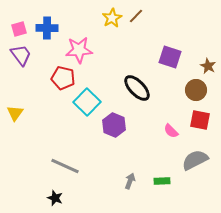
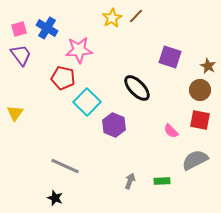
blue cross: rotated 30 degrees clockwise
brown circle: moved 4 px right
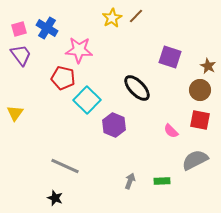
pink star: rotated 8 degrees clockwise
cyan square: moved 2 px up
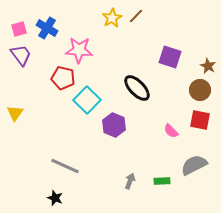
gray semicircle: moved 1 px left, 5 px down
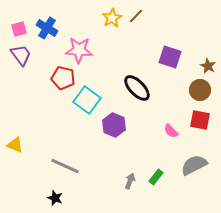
cyan square: rotated 8 degrees counterclockwise
yellow triangle: moved 32 px down; rotated 42 degrees counterclockwise
green rectangle: moved 6 px left, 4 px up; rotated 49 degrees counterclockwise
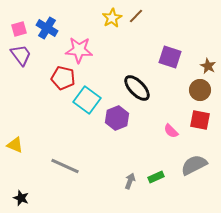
purple hexagon: moved 3 px right, 7 px up; rotated 15 degrees clockwise
green rectangle: rotated 28 degrees clockwise
black star: moved 34 px left
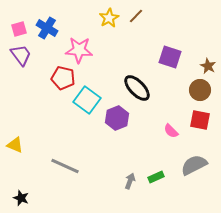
yellow star: moved 3 px left
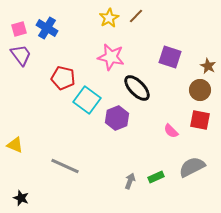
pink star: moved 32 px right, 7 px down; rotated 8 degrees clockwise
gray semicircle: moved 2 px left, 2 px down
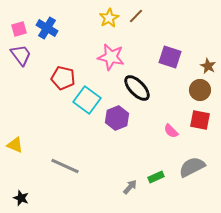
gray arrow: moved 6 px down; rotated 21 degrees clockwise
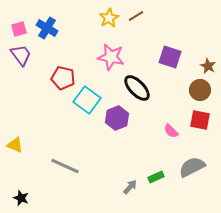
brown line: rotated 14 degrees clockwise
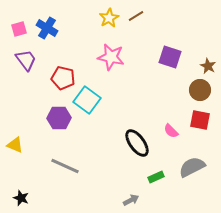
purple trapezoid: moved 5 px right, 5 px down
black ellipse: moved 55 px down; rotated 8 degrees clockwise
purple hexagon: moved 58 px left; rotated 20 degrees clockwise
gray arrow: moved 1 px right, 13 px down; rotated 21 degrees clockwise
